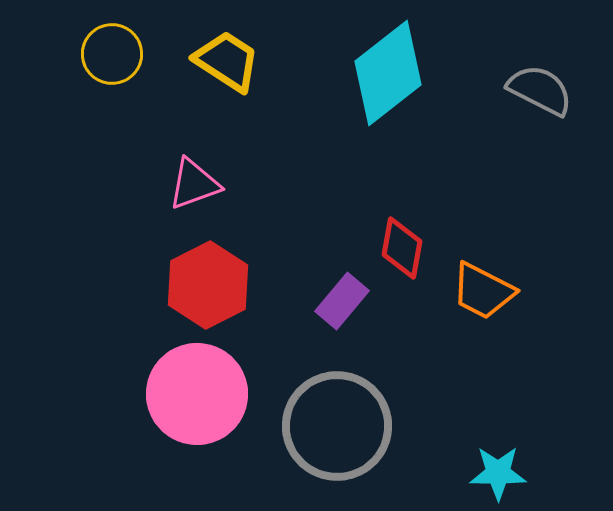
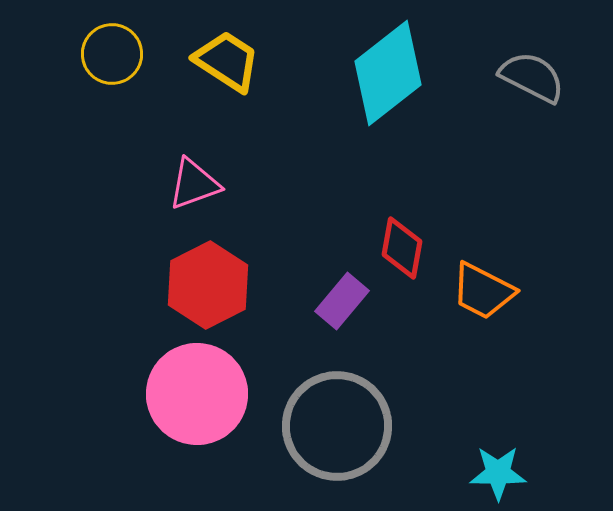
gray semicircle: moved 8 px left, 13 px up
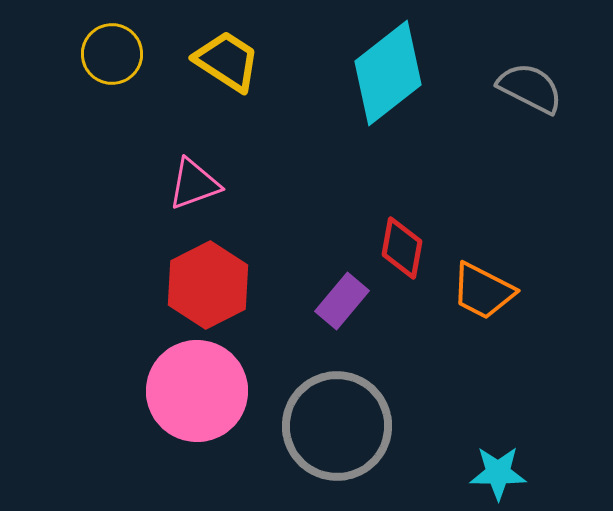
gray semicircle: moved 2 px left, 11 px down
pink circle: moved 3 px up
